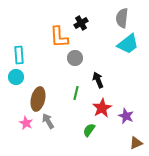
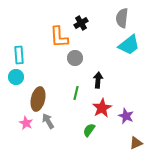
cyan trapezoid: moved 1 px right, 1 px down
black arrow: rotated 28 degrees clockwise
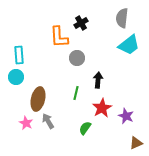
gray circle: moved 2 px right
green semicircle: moved 4 px left, 2 px up
